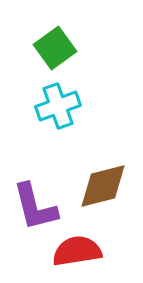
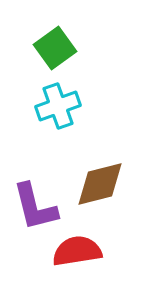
brown diamond: moved 3 px left, 2 px up
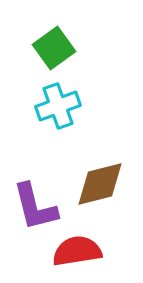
green square: moved 1 px left
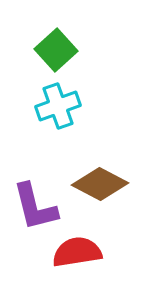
green square: moved 2 px right, 2 px down; rotated 6 degrees counterclockwise
brown diamond: rotated 42 degrees clockwise
red semicircle: moved 1 px down
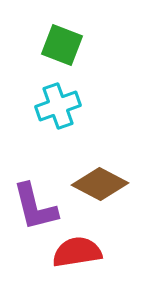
green square: moved 6 px right, 5 px up; rotated 27 degrees counterclockwise
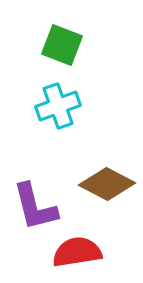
brown diamond: moved 7 px right
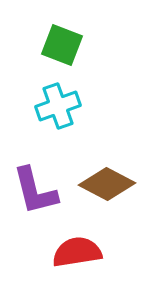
purple L-shape: moved 16 px up
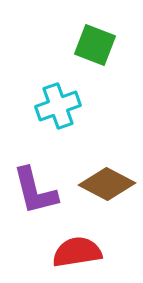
green square: moved 33 px right
